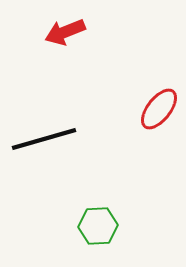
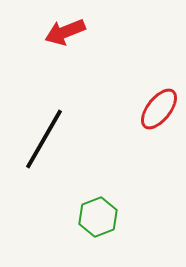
black line: rotated 44 degrees counterclockwise
green hexagon: moved 9 px up; rotated 18 degrees counterclockwise
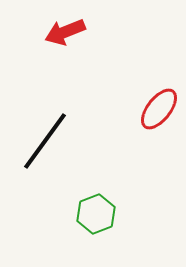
black line: moved 1 px right, 2 px down; rotated 6 degrees clockwise
green hexagon: moved 2 px left, 3 px up
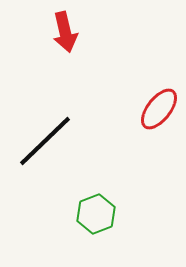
red arrow: rotated 81 degrees counterclockwise
black line: rotated 10 degrees clockwise
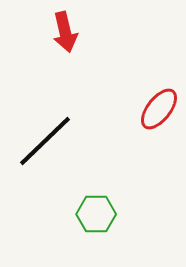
green hexagon: rotated 21 degrees clockwise
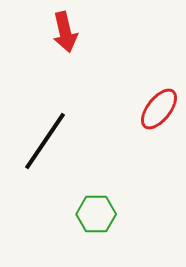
black line: rotated 12 degrees counterclockwise
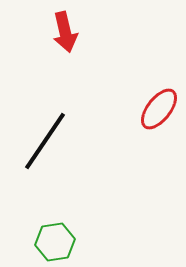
green hexagon: moved 41 px left, 28 px down; rotated 9 degrees counterclockwise
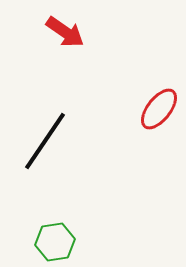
red arrow: rotated 42 degrees counterclockwise
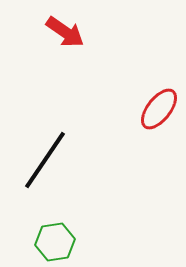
black line: moved 19 px down
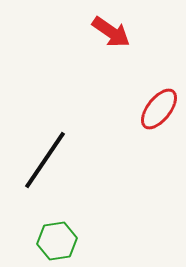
red arrow: moved 46 px right
green hexagon: moved 2 px right, 1 px up
